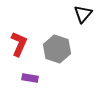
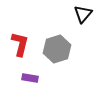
red L-shape: moved 1 px right; rotated 10 degrees counterclockwise
gray hexagon: rotated 24 degrees clockwise
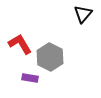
red L-shape: rotated 45 degrees counterclockwise
gray hexagon: moved 7 px left, 8 px down; rotated 16 degrees counterclockwise
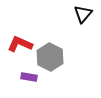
red L-shape: rotated 35 degrees counterclockwise
purple rectangle: moved 1 px left, 1 px up
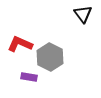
black triangle: rotated 18 degrees counterclockwise
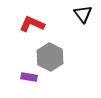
red L-shape: moved 12 px right, 20 px up
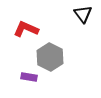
red L-shape: moved 6 px left, 5 px down
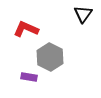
black triangle: rotated 12 degrees clockwise
